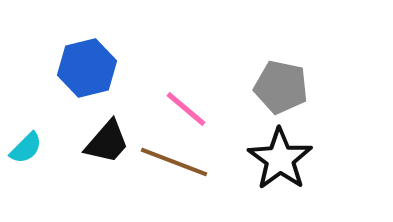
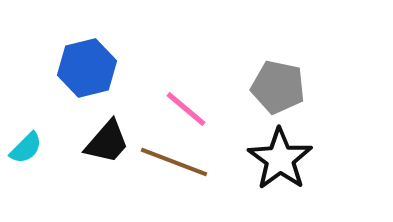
gray pentagon: moved 3 px left
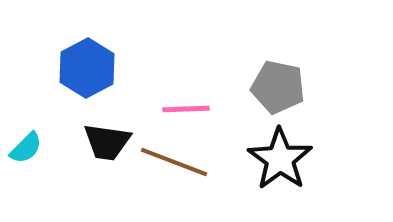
blue hexagon: rotated 14 degrees counterclockwise
pink line: rotated 42 degrees counterclockwise
black trapezoid: rotated 57 degrees clockwise
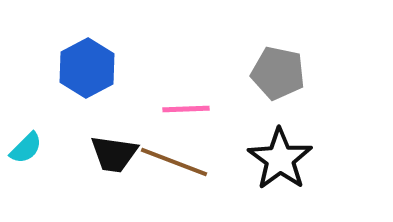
gray pentagon: moved 14 px up
black trapezoid: moved 7 px right, 12 px down
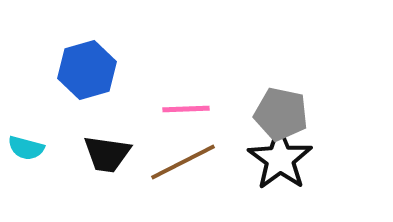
blue hexagon: moved 2 px down; rotated 12 degrees clockwise
gray pentagon: moved 3 px right, 41 px down
cyan semicircle: rotated 60 degrees clockwise
black trapezoid: moved 7 px left
brown line: moved 9 px right; rotated 48 degrees counterclockwise
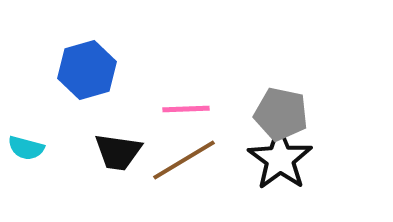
black trapezoid: moved 11 px right, 2 px up
brown line: moved 1 px right, 2 px up; rotated 4 degrees counterclockwise
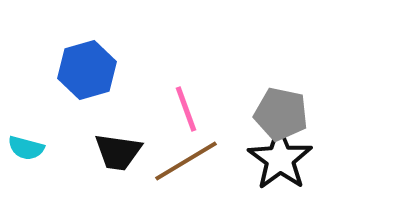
pink line: rotated 72 degrees clockwise
brown line: moved 2 px right, 1 px down
